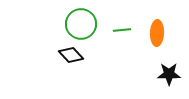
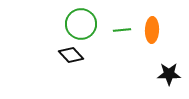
orange ellipse: moved 5 px left, 3 px up
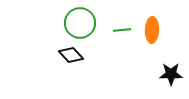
green circle: moved 1 px left, 1 px up
black star: moved 2 px right
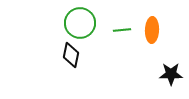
black diamond: rotated 55 degrees clockwise
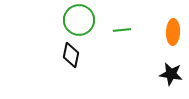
green circle: moved 1 px left, 3 px up
orange ellipse: moved 21 px right, 2 px down
black star: rotated 10 degrees clockwise
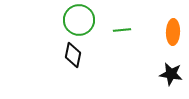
black diamond: moved 2 px right
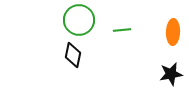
black star: rotated 20 degrees counterclockwise
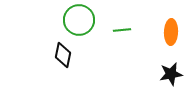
orange ellipse: moved 2 px left
black diamond: moved 10 px left
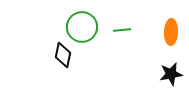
green circle: moved 3 px right, 7 px down
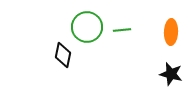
green circle: moved 5 px right
black star: rotated 25 degrees clockwise
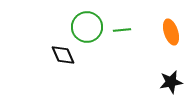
orange ellipse: rotated 20 degrees counterclockwise
black diamond: rotated 35 degrees counterclockwise
black star: moved 8 px down; rotated 25 degrees counterclockwise
